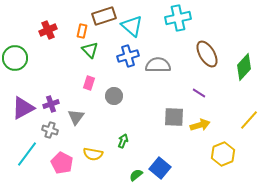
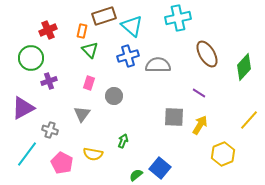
green circle: moved 16 px right
purple cross: moved 2 px left, 23 px up
gray triangle: moved 6 px right, 3 px up
yellow arrow: rotated 42 degrees counterclockwise
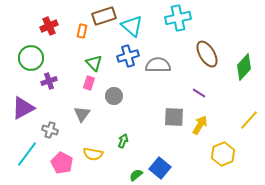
red cross: moved 1 px right, 4 px up
green triangle: moved 4 px right, 13 px down
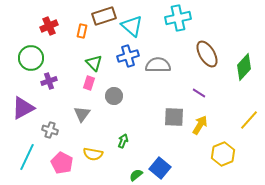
cyan line: moved 3 px down; rotated 12 degrees counterclockwise
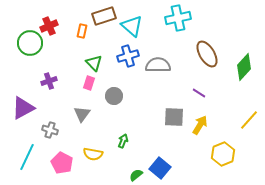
green circle: moved 1 px left, 15 px up
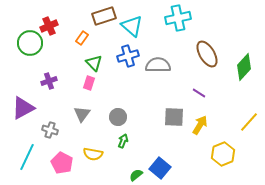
orange rectangle: moved 7 px down; rotated 24 degrees clockwise
gray circle: moved 4 px right, 21 px down
yellow line: moved 2 px down
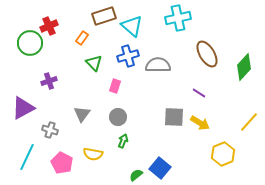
pink rectangle: moved 26 px right, 3 px down
yellow arrow: moved 2 px up; rotated 90 degrees clockwise
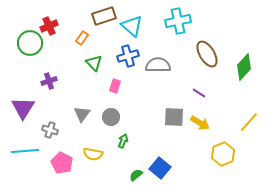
cyan cross: moved 3 px down
purple triangle: rotated 30 degrees counterclockwise
gray circle: moved 7 px left
cyan line: moved 2 px left, 6 px up; rotated 60 degrees clockwise
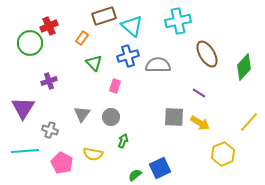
blue square: rotated 25 degrees clockwise
green semicircle: moved 1 px left
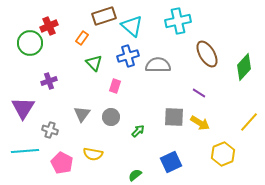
green arrow: moved 15 px right, 10 px up; rotated 24 degrees clockwise
blue square: moved 11 px right, 6 px up
